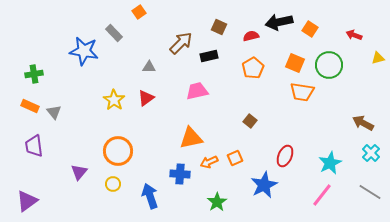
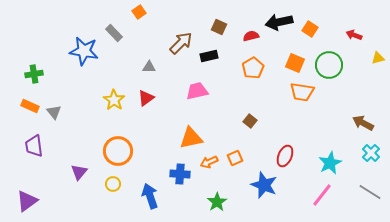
blue star at (264, 185): rotated 24 degrees counterclockwise
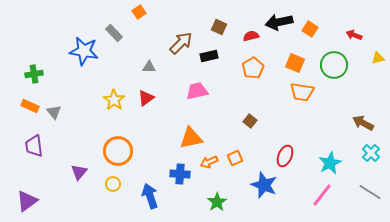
green circle at (329, 65): moved 5 px right
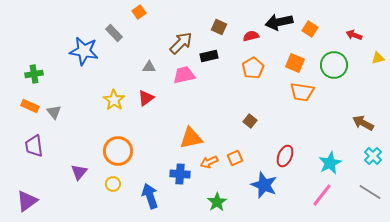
pink trapezoid at (197, 91): moved 13 px left, 16 px up
cyan cross at (371, 153): moved 2 px right, 3 px down
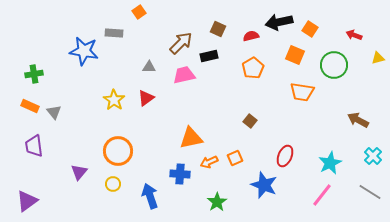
brown square at (219, 27): moved 1 px left, 2 px down
gray rectangle at (114, 33): rotated 42 degrees counterclockwise
orange square at (295, 63): moved 8 px up
brown arrow at (363, 123): moved 5 px left, 3 px up
